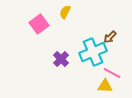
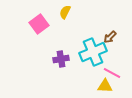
purple cross: rotated 35 degrees clockwise
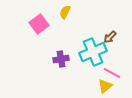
yellow triangle: rotated 42 degrees counterclockwise
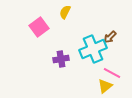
pink square: moved 3 px down
cyan cross: moved 3 px up
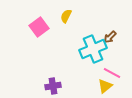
yellow semicircle: moved 1 px right, 4 px down
purple cross: moved 8 px left, 27 px down
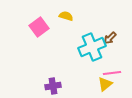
yellow semicircle: rotated 80 degrees clockwise
brown arrow: moved 1 px down
cyan cross: moved 1 px left, 2 px up
pink line: rotated 36 degrees counterclockwise
yellow triangle: moved 2 px up
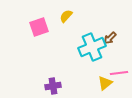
yellow semicircle: rotated 64 degrees counterclockwise
pink square: rotated 18 degrees clockwise
pink line: moved 7 px right
yellow triangle: moved 1 px up
